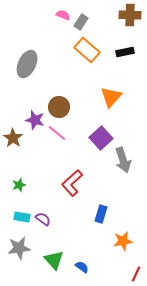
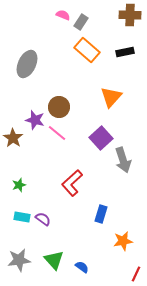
gray star: moved 12 px down
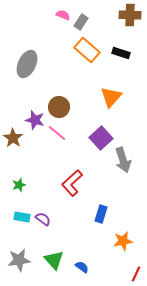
black rectangle: moved 4 px left, 1 px down; rotated 30 degrees clockwise
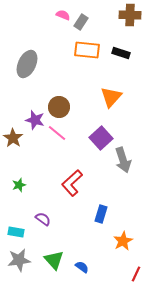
orange rectangle: rotated 35 degrees counterclockwise
cyan rectangle: moved 6 px left, 15 px down
orange star: rotated 18 degrees counterclockwise
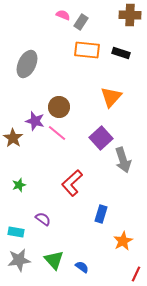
purple star: moved 1 px down
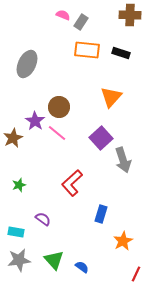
purple star: rotated 18 degrees clockwise
brown star: rotated 12 degrees clockwise
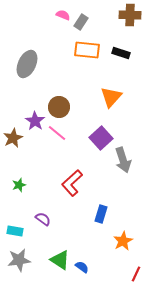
cyan rectangle: moved 1 px left, 1 px up
green triangle: moved 6 px right; rotated 15 degrees counterclockwise
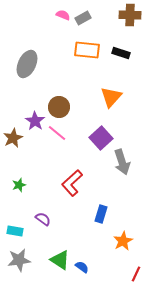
gray rectangle: moved 2 px right, 4 px up; rotated 28 degrees clockwise
gray arrow: moved 1 px left, 2 px down
